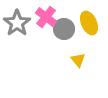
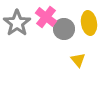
yellow ellipse: rotated 15 degrees clockwise
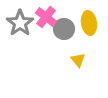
gray star: moved 3 px right
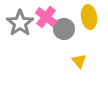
yellow ellipse: moved 6 px up
yellow triangle: moved 1 px right, 1 px down
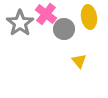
pink cross: moved 3 px up
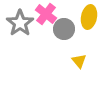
yellow ellipse: rotated 20 degrees clockwise
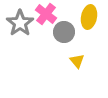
gray circle: moved 3 px down
yellow triangle: moved 2 px left
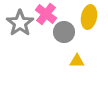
yellow triangle: rotated 49 degrees counterclockwise
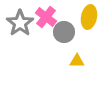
pink cross: moved 3 px down
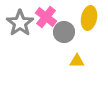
yellow ellipse: moved 1 px down
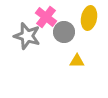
gray star: moved 7 px right, 13 px down; rotated 20 degrees counterclockwise
